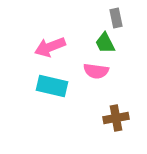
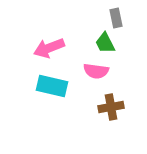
pink arrow: moved 1 px left, 1 px down
brown cross: moved 5 px left, 11 px up
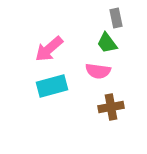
green trapezoid: moved 2 px right; rotated 10 degrees counterclockwise
pink arrow: moved 1 px down; rotated 20 degrees counterclockwise
pink semicircle: moved 2 px right
cyan rectangle: rotated 28 degrees counterclockwise
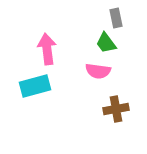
green trapezoid: moved 1 px left
pink arrow: moved 2 px left; rotated 124 degrees clockwise
cyan rectangle: moved 17 px left
brown cross: moved 5 px right, 2 px down
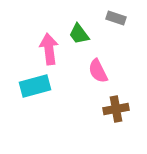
gray rectangle: rotated 60 degrees counterclockwise
green trapezoid: moved 27 px left, 9 px up
pink arrow: moved 2 px right
pink semicircle: rotated 55 degrees clockwise
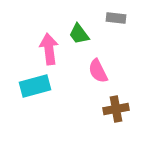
gray rectangle: rotated 12 degrees counterclockwise
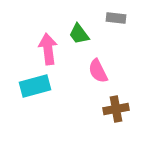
pink arrow: moved 1 px left
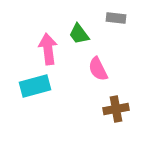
pink semicircle: moved 2 px up
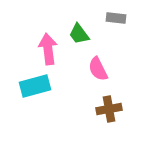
brown cross: moved 7 px left
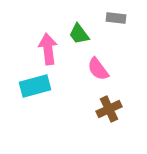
pink semicircle: rotated 10 degrees counterclockwise
brown cross: rotated 15 degrees counterclockwise
